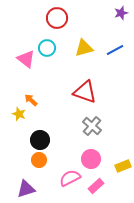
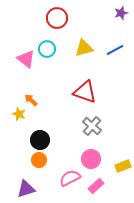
cyan circle: moved 1 px down
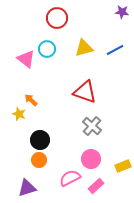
purple star: moved 1 px right, 1 px up; rotated 24 degrees clockwise
purple triangle: moved 1 px right, 1 px up
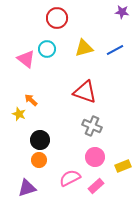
gray cross: rotated 18 degrees counterclockwise
pink circle: moved 4 px right, 2 px up
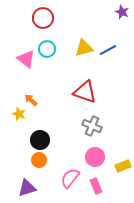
purple star: rotated 16 degrees clockwise
red circle: moved 14 px left
blue line: moved 7 px left
pink semicircle: rotated 25 degrees counterclockwise
pink rectangle: rotated 70 degrees counterclockwise
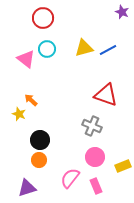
red triangle: moved 21 px right, 3 px down
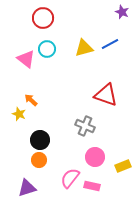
blue line: moved 2 px right, 6 px up
gray cross: moved 7 px left
pink rectangle: moved 4 px left; rotated 56 degrees counterclockwise
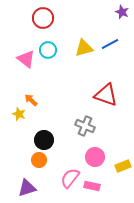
cyan circle: moved 1 px right, 1 px down
black circle: moved 4 px right
